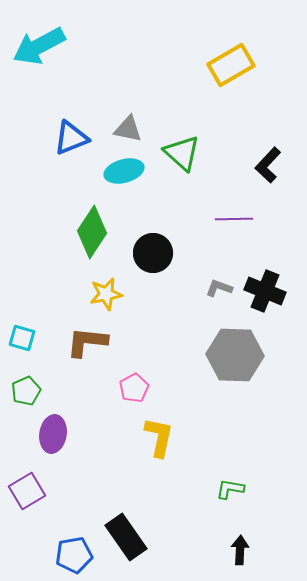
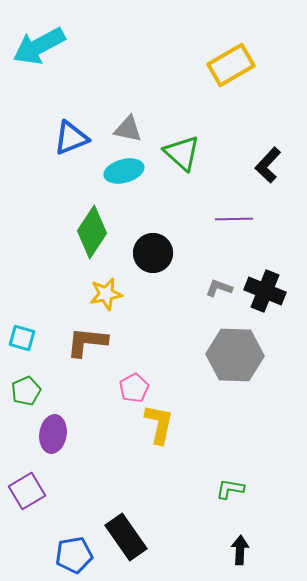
yellow L-shape: moved 13 px up
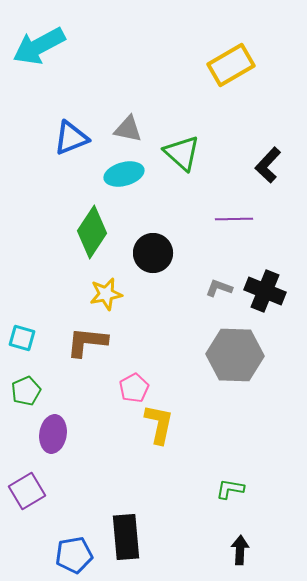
cyan ellipse: moved 3 px down
black rectangle: rotated 30 degrees clockwise
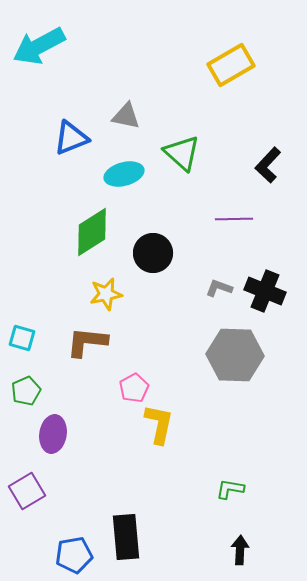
gray triangle: moved 2 px left, 13 px up
green diamond: rotated 24 degrees clockwise
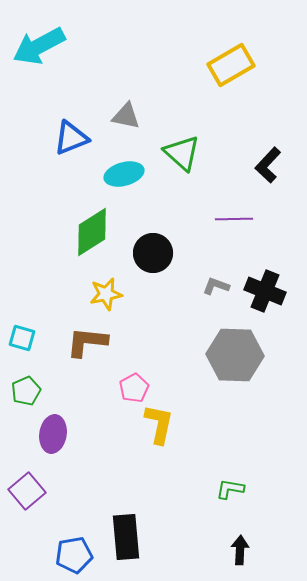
gray L-shape: moved 3 px left, 2 px up
purple square: rotated 9 degrees counterclockwise
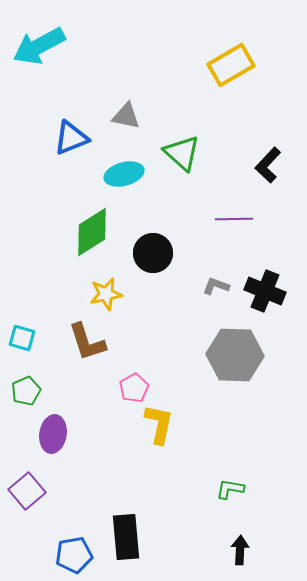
brown L-shape: rotated 114 degrees counterclockwise
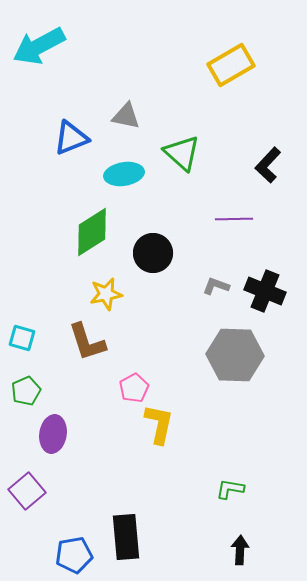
cyan ellipse: rotated 6 degrees clockwise
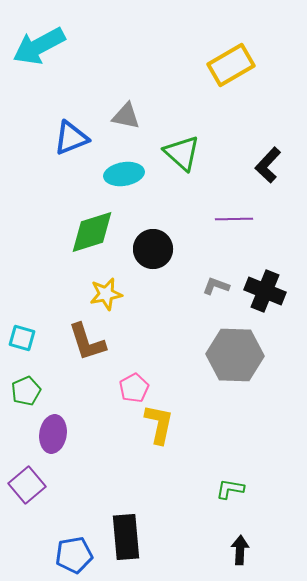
green diamond: rotated 15 degrees clockwise
black circle: moved 4 px up
purple square: moved 6 px up
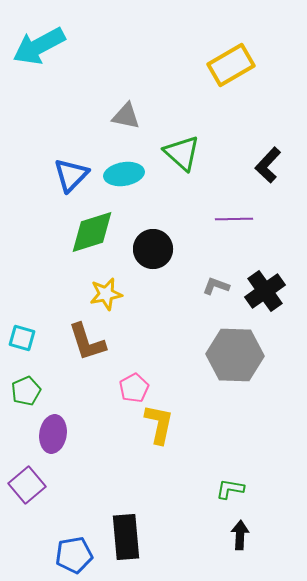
blue triangle: moved 37 px down; rotated 24 degrees counterclockwise
black cross: rotated 33 degrees clockwise
black arrow: moved 15 px up
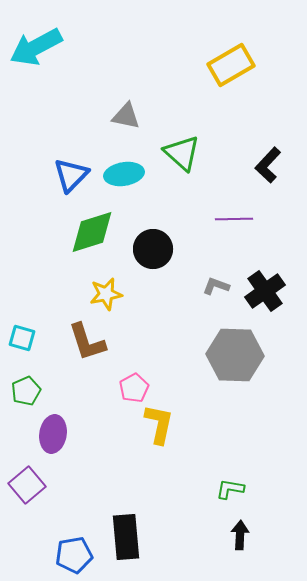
cyan arrow: moved 3 px left, 1 px down
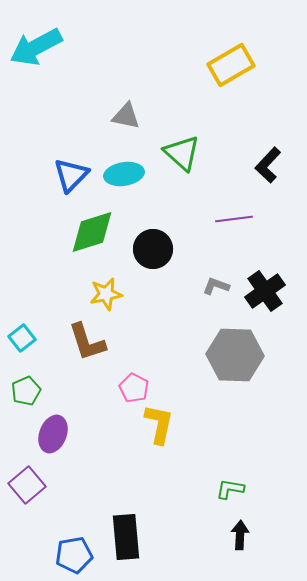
purple line: rotated 6 degrees counterclockwise
cyan square: rotated 36 degrees clockwise
pink pentagon: rotated 16 degrees counterclockwise
purple ellipse: rotated 12 degrees clockwise
